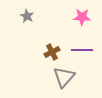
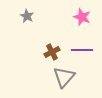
pink star: rotated 18 degrees clockwise
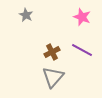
gray star: moved 1 px left, 1 px up
purple line: rotated 30 degrees clockwise
gray triangle: moved 11 px left
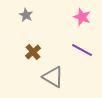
brown cross: moved 19 px left; rotated 14 degrees counterclockwise
gray triangle: rotated 40 degrees counterclockwise
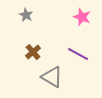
purple line: moved 4 px left, 4 px down
gray triangle: moved 1 px left
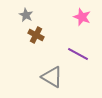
brown cross: moved 3 px right, 17 px up; rotated 21 degrees counterclockwise
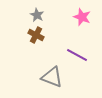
gray star: moved 11 px right
purple line: moved 1 px left, 1 px down
gray triangle: rotated 10 degrees counterclockwise
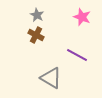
gray triangle: moved 1 px left, 1 px down; rotated 10 degrees clockwise
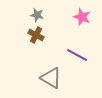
gray star: rotated 16 degrees counterclockwise
